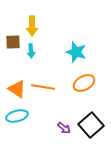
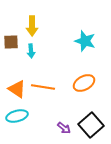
brown square: moved 2 px left
cyan star: moved 9 px right, 11 px up
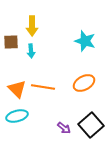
orange triangle: rotated 12 degrees clockwise
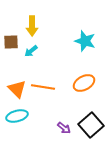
cyan arrow: rotated 56 degrees clockwise
